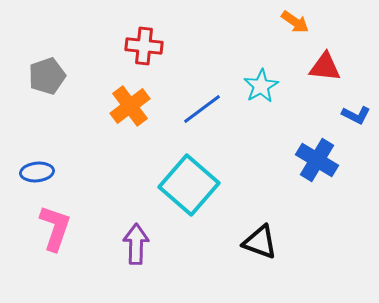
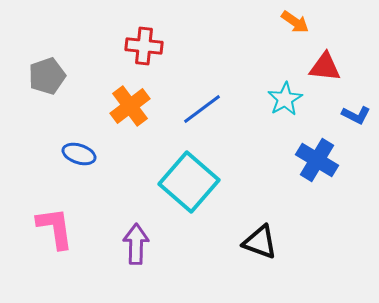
cyan star: moved 24 px right, 13 px down
blue ellipse: moved 42 px right, 18 px up; rotated 24 degrees clockwise
cyan square: moved 3 px up
pink L-shape: rotated 27 degrees counterclockwise
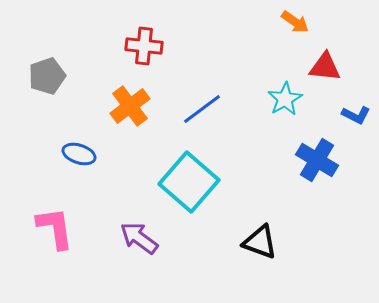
purple arrow: moved 3 px right, 6 px up; rotated 54 degrees counterclockwise
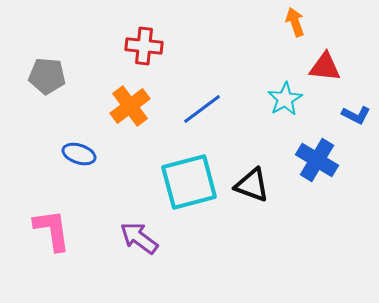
orange arrow: rotated 144 degrees counterclockwise
gray pentagon: rotated 24 degrees clockwise
cyan square: rotated 34 degrees clockwise
pink L-shape: moved 3 px left, 2 px down
black triangle: moved 8 px left, 57 px up
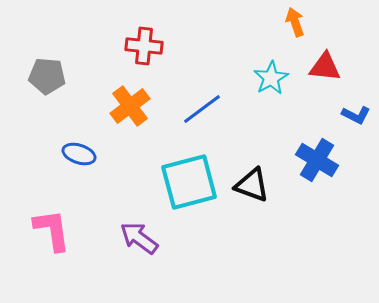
cyan star: moved 14 px left, 21 px up
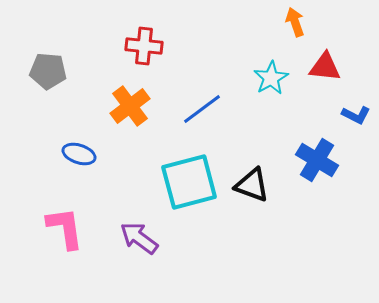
gray pentagon: moved 1 px right, 5 px up
pink L-shape: moved 13 px right, 2 px up
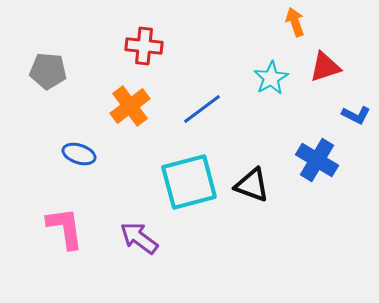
red triangle: rotated 24 degrees counterclockwise
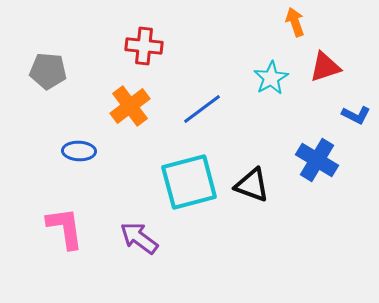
blue ellipse: moved 3 px up; rotated 16 degrees counterclockwise
